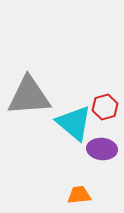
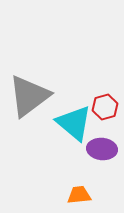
gray triangle: rotated 33 degrees counterclockwise
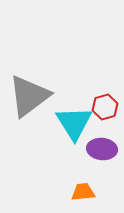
cyan triangle: rotated 18 degrees clockwise
orange trapezoid: moved 4 px right, 3 px up
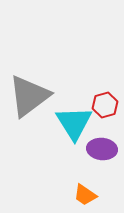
red hexagon: moved 2 px up
orange trapezoid: moved 2 px right, 3 px down; rotated 140 degrees counterclockwise
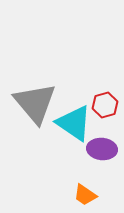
gray triangle: moved 6 px right, 7 px down; rotated 33 degrees counterclockwise
cyan triangle: rotated 24 degrees counterclockwise
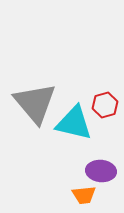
cyan triangle: rotated 21 degrees counterclockwise
purple ellipse: moved 1 px left, 22 px down
orange trapezoid: moved 1 px left; rotated 40 degrees counterclockwise
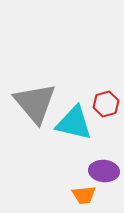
red hexagon: moved 1 px right, 1 px up
purple ellipse: moved 3 px right
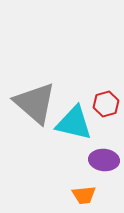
gray triangle: rotated 9 degrees counterclockwise
purple ellipse: moved 11 px up
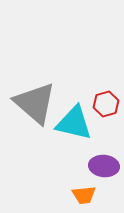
purple ellipse: moved 6 px down
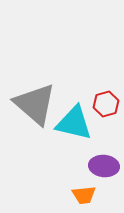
gray triangle: moved 1 px down
